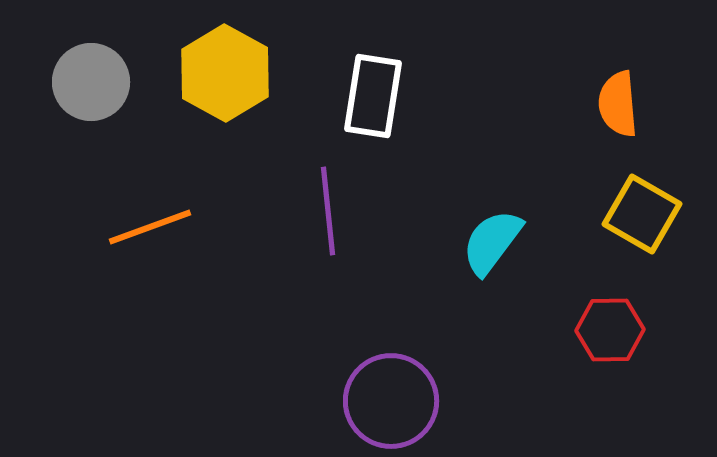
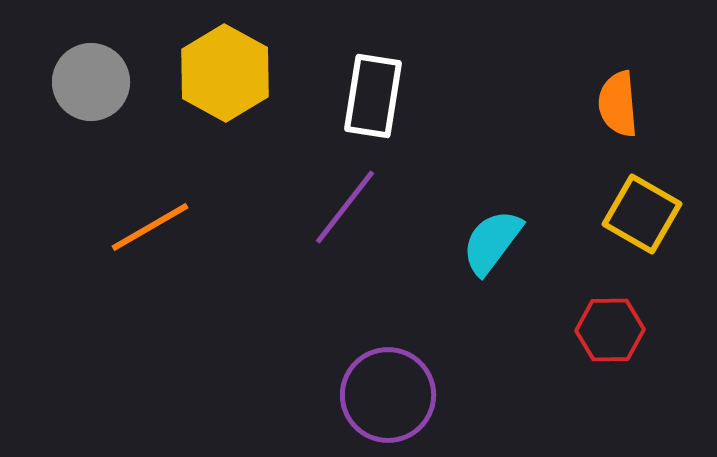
purple line: moved 17 px right, 4 px up; rotated 44 degrees clockwise
orange line: rotated 10 degrees counterclockwise
purple circle: moved 3 px left, 6 px up
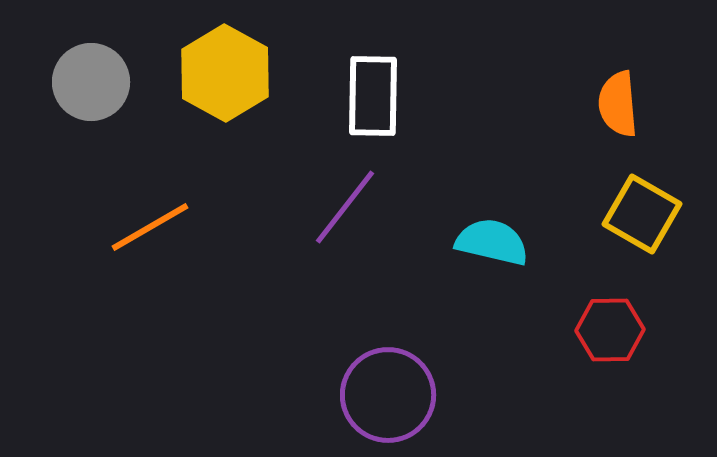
white rectangle: rotated 8 degrees counterclockwise
cyan semicircle: rotated 66 degrees clockwise
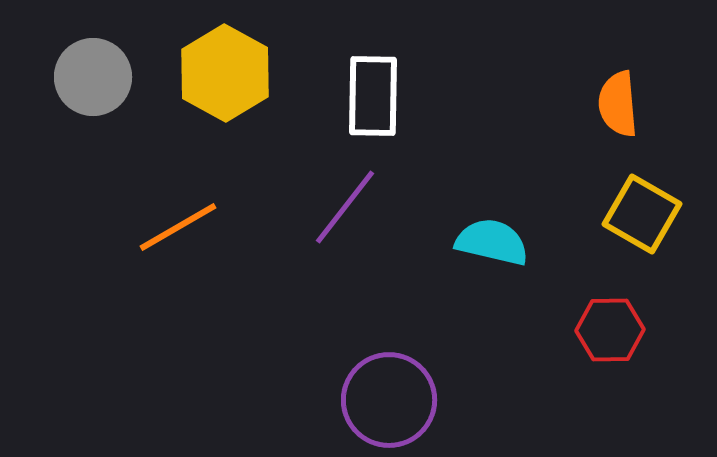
gray circle: moved 2 px right, 5 px up
orange line: moved 28 px right
purple circle: moved 1 px right, 5 px down
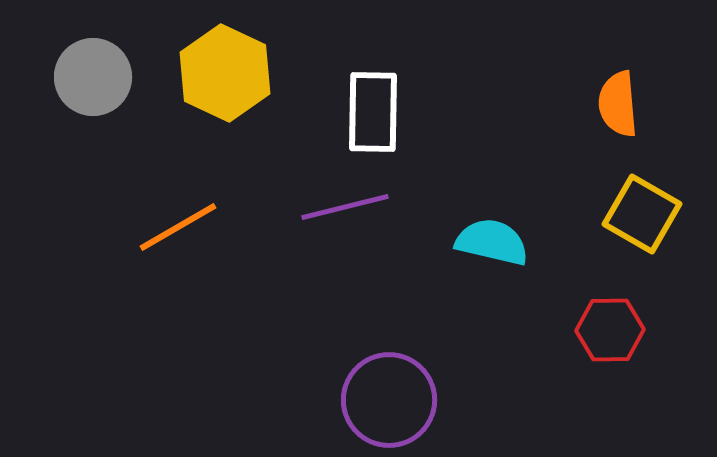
yellow hexagon: rotated 4 degrees counterclockwise
white rectangle: moved 16 px down
purple line: rotated 38 degrees clockwise
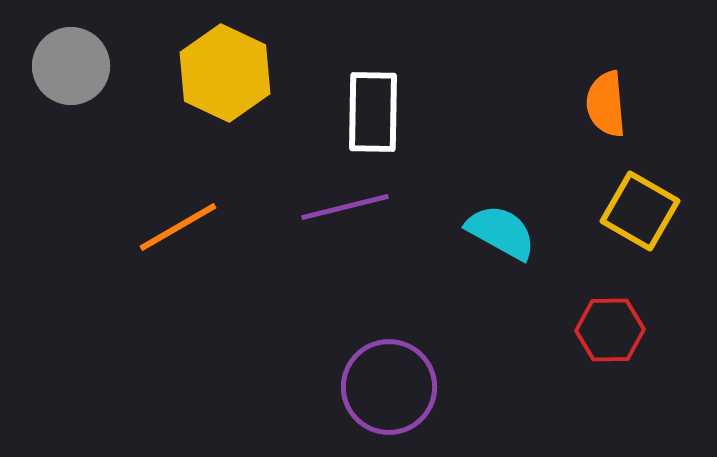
gray circle: moved 22 px left, 11 px up
orange semicircle: moved 12 px left
yellow square: moved 2 px left, 3 px up
cyan semicircle: moved 9 px right, 10 px up; rotated 16 degrees clockwise
purple circle: moved 13 px up
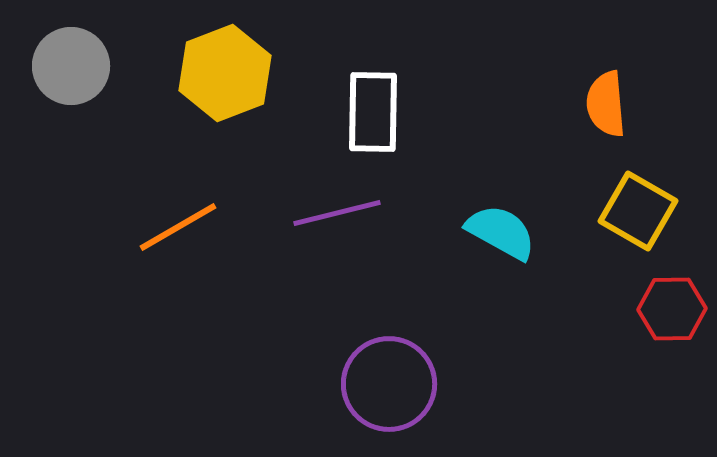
yellow hexagon: rotated 14 degrees clockwise
purple line: moved 8 px left, 6 px down
yellow square: moved 2 px left
red hexagon: moved 62 px right, 21 px up
purple circle: moved 3 px up
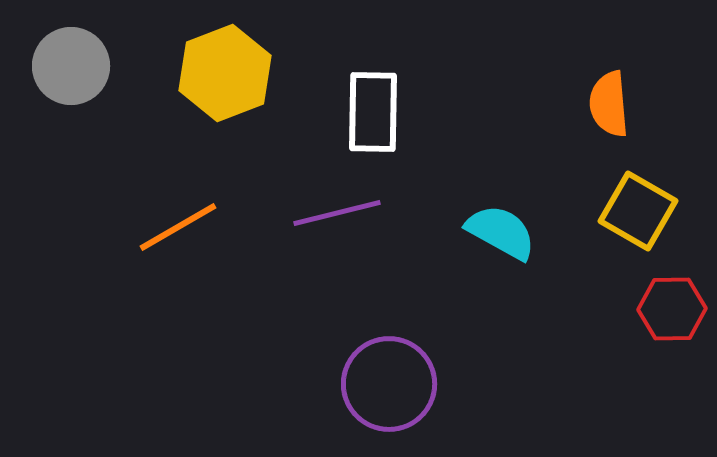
orange semicircle: moved 3 px right
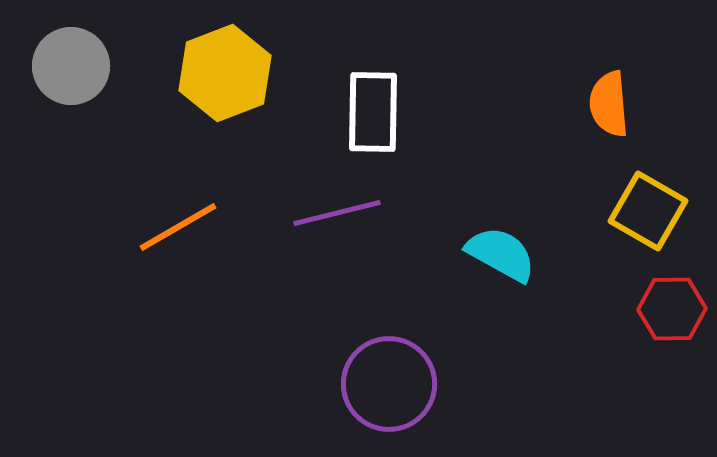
yellow square: moved 10 px right
cyan semicircle: moved 22 px down
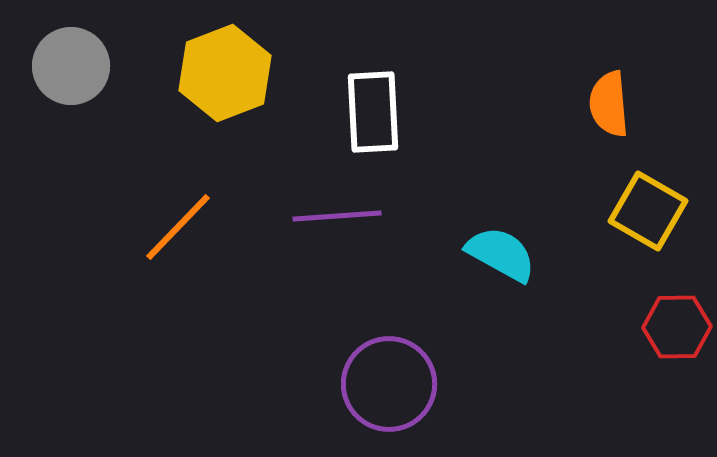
white rectangle: rotated 4 degrees counterclockwise
purple line: moved 3 px down; rotated 10 degrees clockwise
orange line: rotated 16 degrees counterclockwise
red hexagon: moved 5 px right, 18 px down
